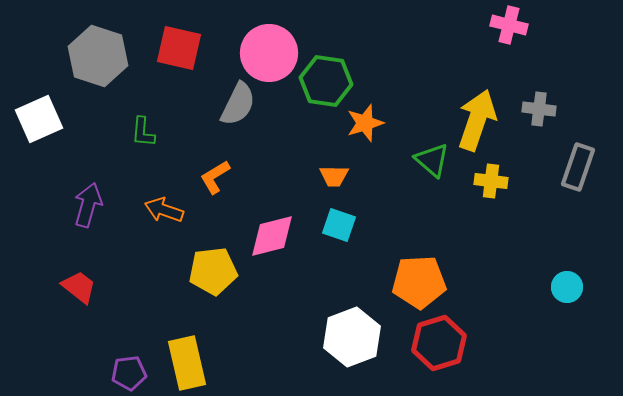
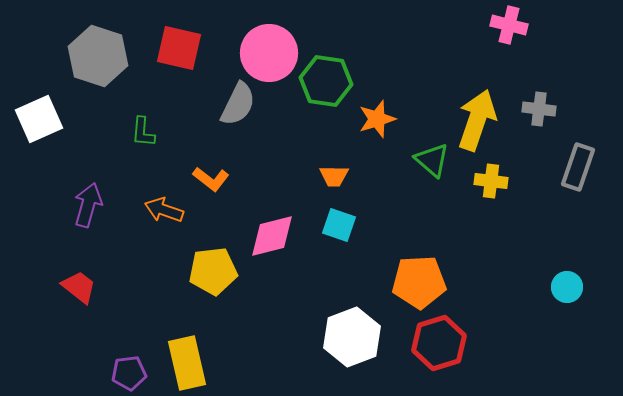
orange star: moved 12 px right, 4 px up
orange L-shape: moved 4 px left, 2 px down; rotated 111 degrees counterclockwise
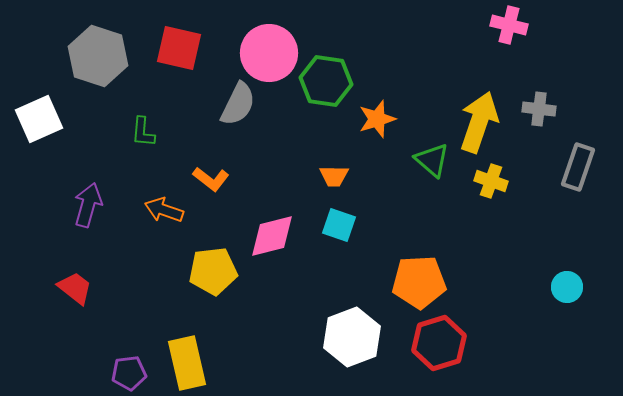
yellow arrow: moved 2 px right, 2 px down
yellow cross: rotated 12 degrees clockwise
red trapezoid: moved 4 px left, 1 px down
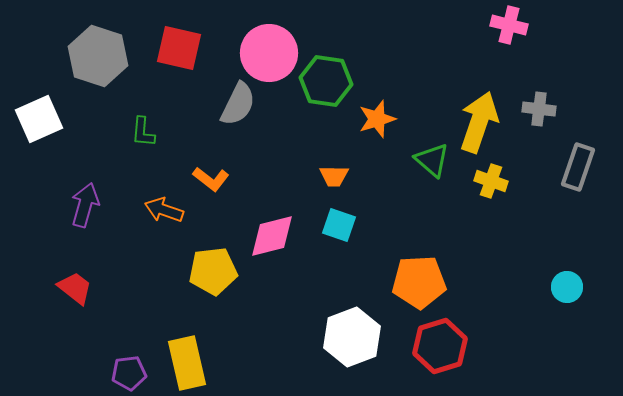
purple arrow: moved 3 px left
red hexagon: moved 1 px right, 3 px down
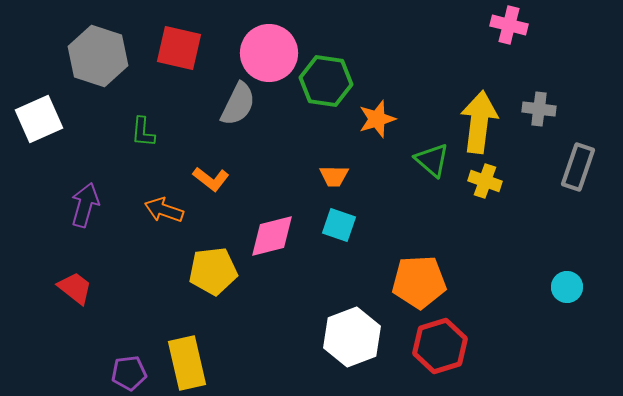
yellow arrow: rotated 12 degrees counterclockwise
yellow cross: moved 6 px left
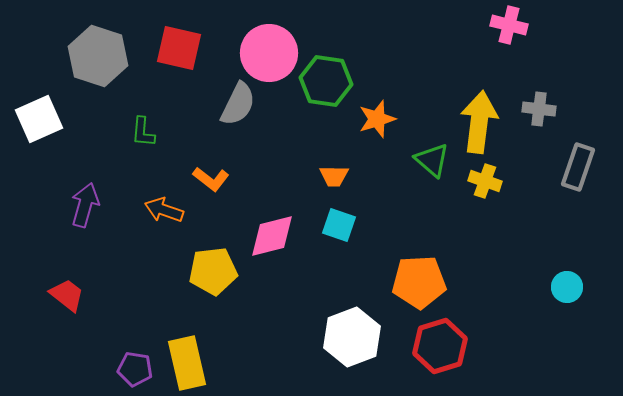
red trapezoid: moved 8 px left, 7 px down
purple pentagon: moved 6 px right, 4 px up; rotated 16 degrees clockwise
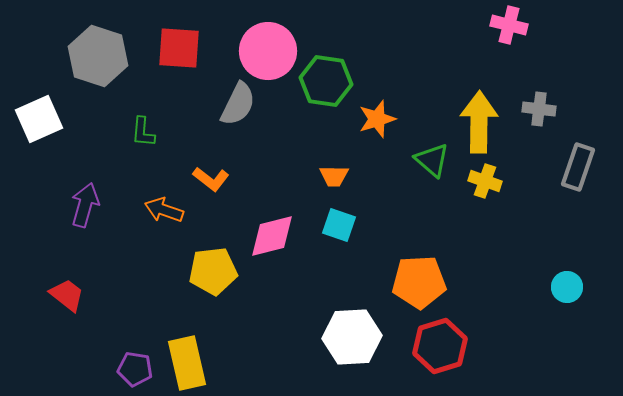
red square: rotated 9 degrees counterclockwise
pink circle: moved 1 px left, 2 px up
yellow arrow: rotated 6 degrees counterclockwise
white hexagon: rotated 18 degrees clockwise
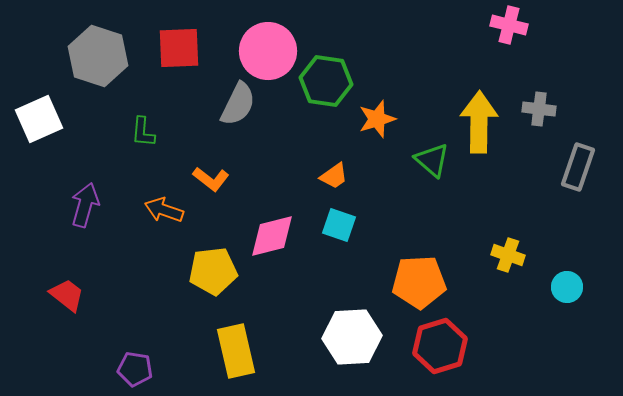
red square: rotated 6 degrees counterclockwise
orange trapezoid: rotated 36 degrees counterclockwise
yellow cross: moved 23 px right, 74 px down
yellow rectangle: moved 49 px right, 12 px up
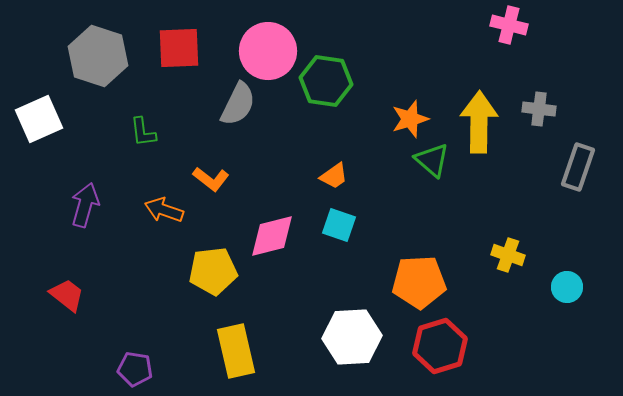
orange star: moved 33 px right
green L-shape: rotated 12 degrees counterclockwise
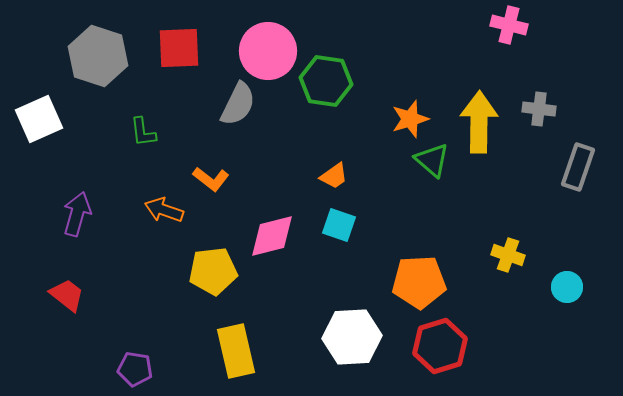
purple arrow: moved 8 px left, 9 px down
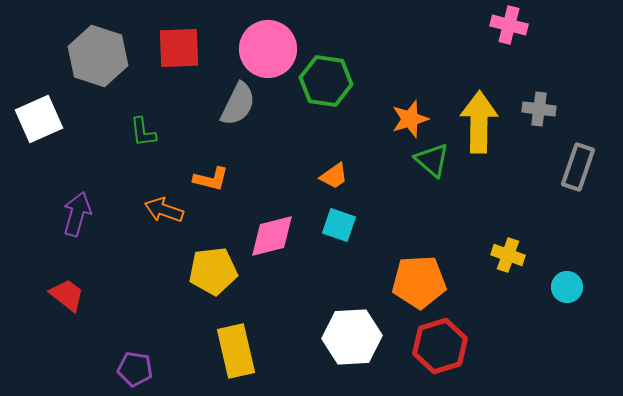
pink circle: moved 2 px up
orange L-shape: rotated 24 degrees counterclockwise
